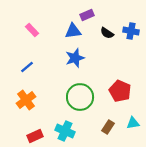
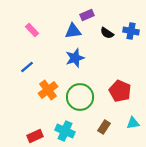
orange cross: moved 22 px right, 10 px up
brown rectangle: moved 4 px left
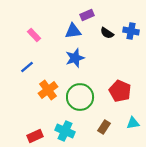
pink rectangle: moved 2 px right, 5 px down
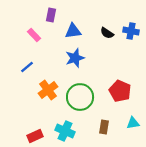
purple rectangle: moved 36 px left; rotated 56 degrees counterclockwise
brown rectangle: rotated 24 degrees counterclockwise
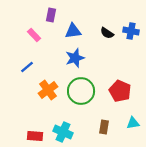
green circle: moved 1 px right, 6 px up
cyan cross: moved 2 px left, 1 px down
red rectangle: rotated 28 degrees clockwise
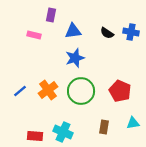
blue cross: moved 1 px down
pink rectangle: rotated 32 degrees counterclockwise
blue line: moved 7 px left, 24 px down
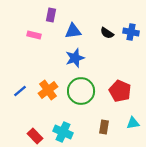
red rectangle: rotated 42 degrees clockwise
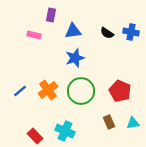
brown rectangle: moved 5 px right, 5 px up; rotated 32 degrees counterclockwise
cyan cross: moved 2 px right, 1 px up
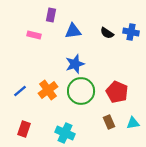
blue star: moved 6 px down
red pentagon: moved 3 px left, 1 px down
cyan cross: moved 2 px down
red rectangle: moved 11 px left, 7 px up; rotated 63 degrees clockwise
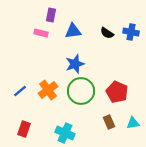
pink rectangle: moved 7 px right, 2 px up
